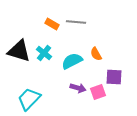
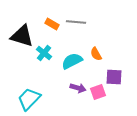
black triangle: moved 3 px right, 15 px up
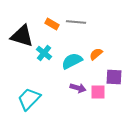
orange semicircle: rotated 80 degrees clockwise
pink square: rotated 21 degrees clockwise
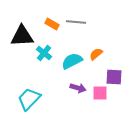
black triangle: rotated 20 degrees counterclockwise
pink square: moved 2 px right, 1 px down
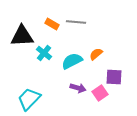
pink square: rotated 35 degrees counterclockwise
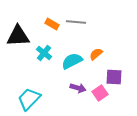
black triangle: moved 4 px left
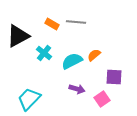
black triangle: rotated 25 degrees counterclockwise
orange semicircle: moved 2 px left, 1 px down
purple arrow: moved 1 px left, 1 px down
pink square: moved 2 px right, 6 px down
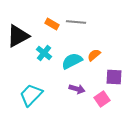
cyan trapezoid: moved 2 px right, 4 px up
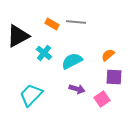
orange semicircle: moved 14 px right
